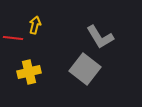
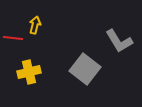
gray L-shape: moved 19 px right, 4 px down
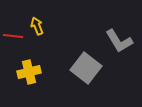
yellow arrow: moved 2 px right, 1 px down; rotated 36 degrees counterclockwise
red line: moved 2 px up
gray square: moved 1 px right, 1 px up
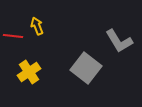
yellow cross: rotated 20 degrees counterclockwise
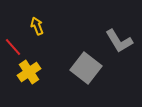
red line: moved 11 px down; rotated 42 degrees clockwise
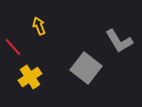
yellow arrow: moved 2 px right
yellow cross: moved 1 px right, 5 px down
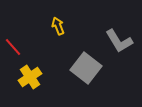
yellow arrow: moved 19 px right
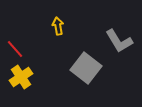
yellow arrow: rotated 12 degrees clockwise
red line: moved 2 px right, 2 px down
yellow cross: moved 9 px left
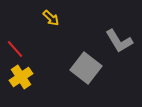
yellow arrow: moved 7 px left, 8 px up; rotated 144 degrees clockwise
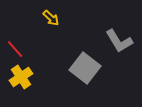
gray square: moved 1 px left
